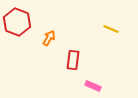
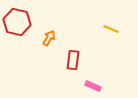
red hexagon: rotated 8 degrees counterclockwise
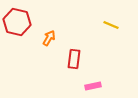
yellow line: moved 4 px up
red rectangle: moved 1 px right, 1 px up
pink rectangle: rotated 35 degrees counterclockwise
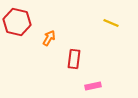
yellow line: moved 2 px up
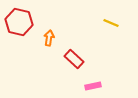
red hexagon: moved 2 px right
orange arrow: rotated 21 degrees counterclockwise
red rectangle: rotated 54 degrees counterclockwise
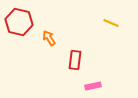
orange arrow: rotated 42 degrees counterclockwise
red rectangle: moved 1 px right, 1 px down; rotated 54 degrees clockwise
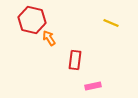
red hexagon: moved 13 px right, 2 px up
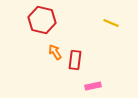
red hexagon: moved 10 px right
orange arrow: moved 6 px right, 14 px down
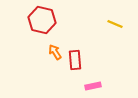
yellow line: moved 4 px right, 1 px down
red rectangle: rotated 12 degrees counterclockwise
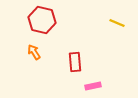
yellow line: moved 2 px right, 1 px up
orange arrow: moved 21 px left
red rectangle: moved 2 px down
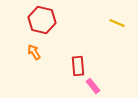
red rectangle: moved 3 px right, 4 px down
pink rectangle: rotated 63 degrees clockwise
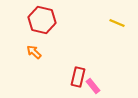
orange arrow: rotated 14 degrees counterclockwise
red rectangle: moved 11 px down; rotated 18 degrees clockwise
